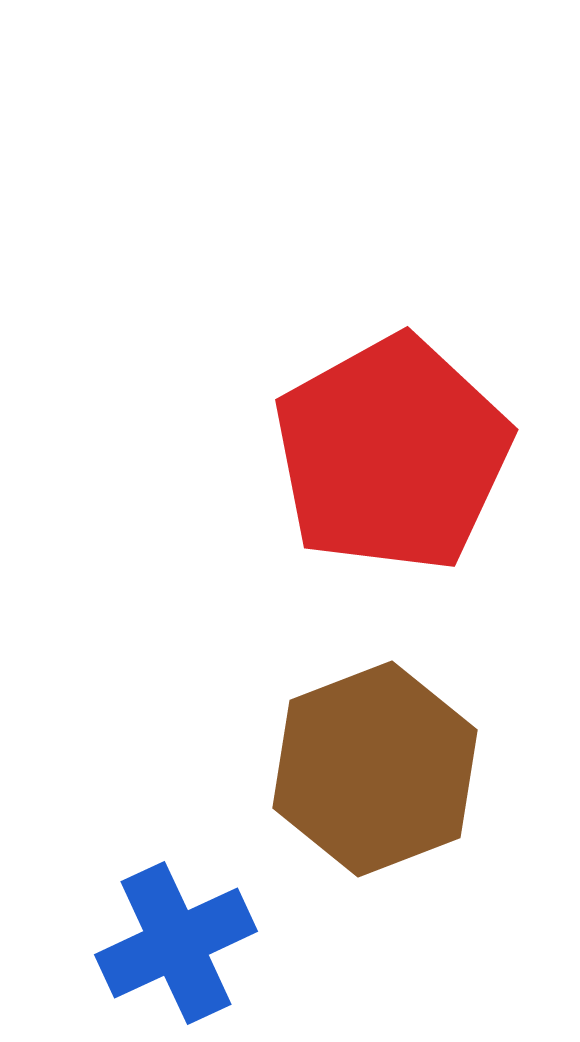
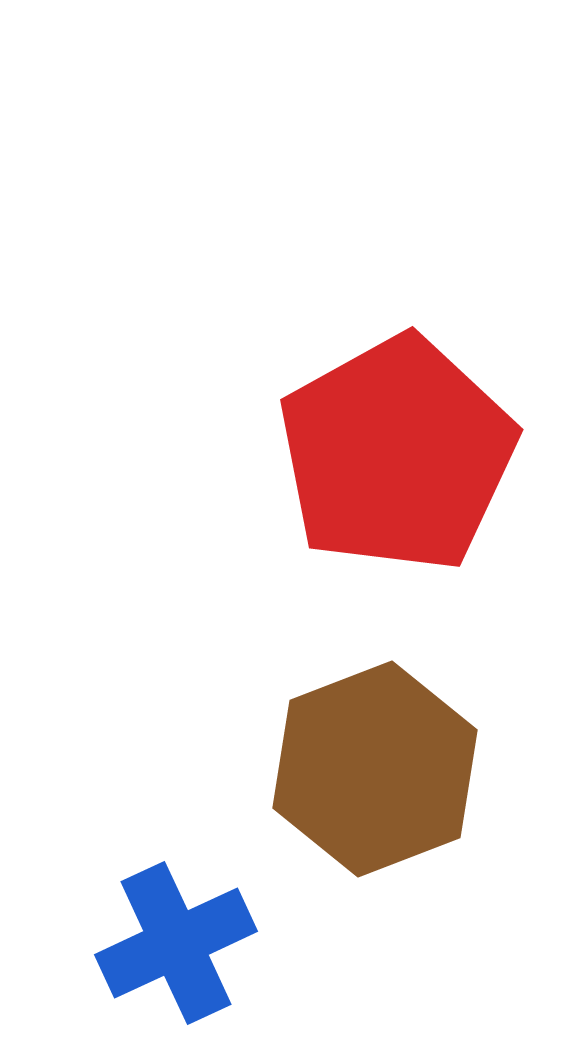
red pentagon: moved 5 px right
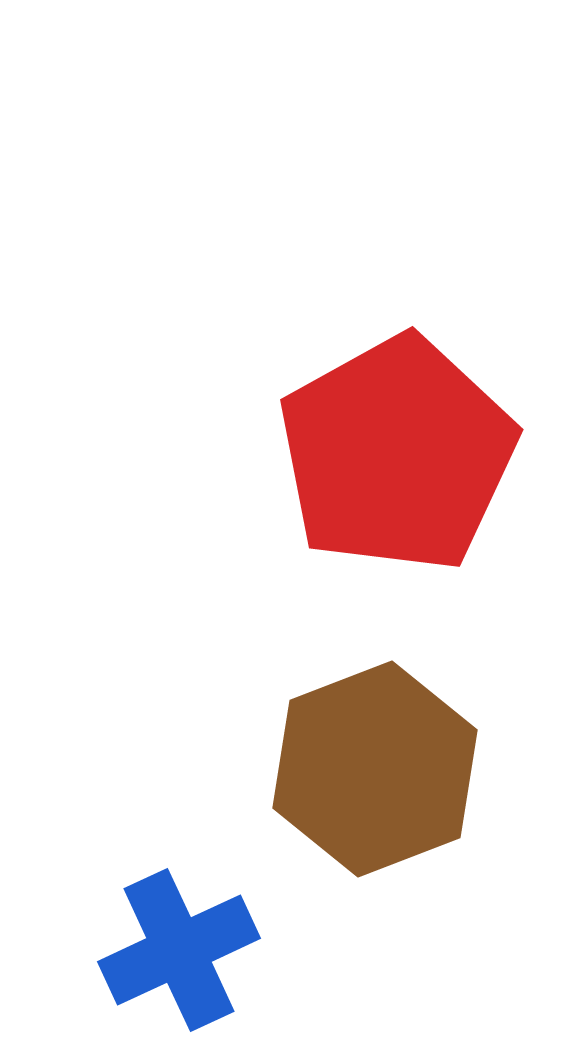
blue cross: moved 3 px right, 7 px down
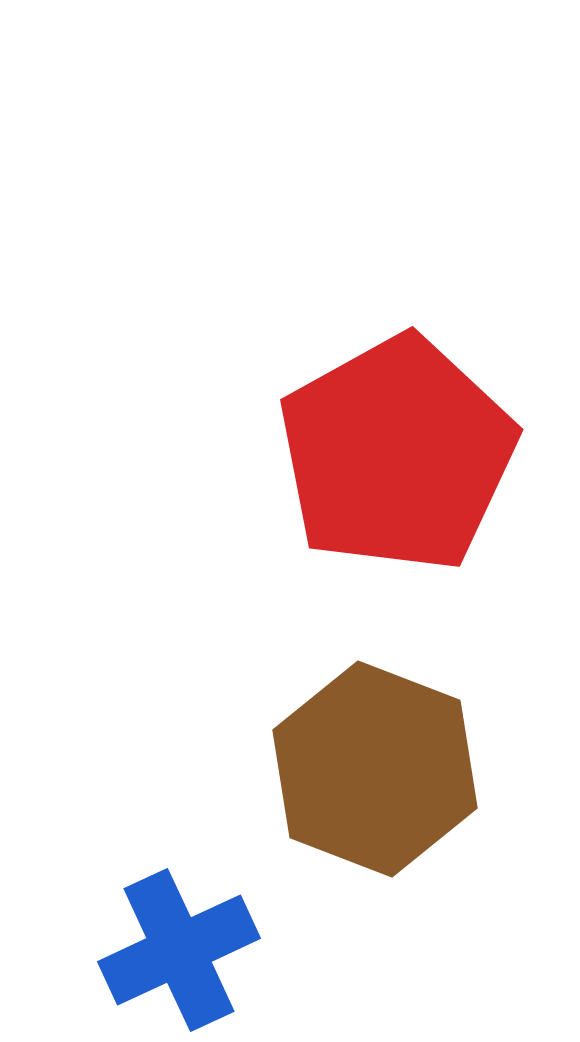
brown hexagon: rotated 18 degrees counterclockwise
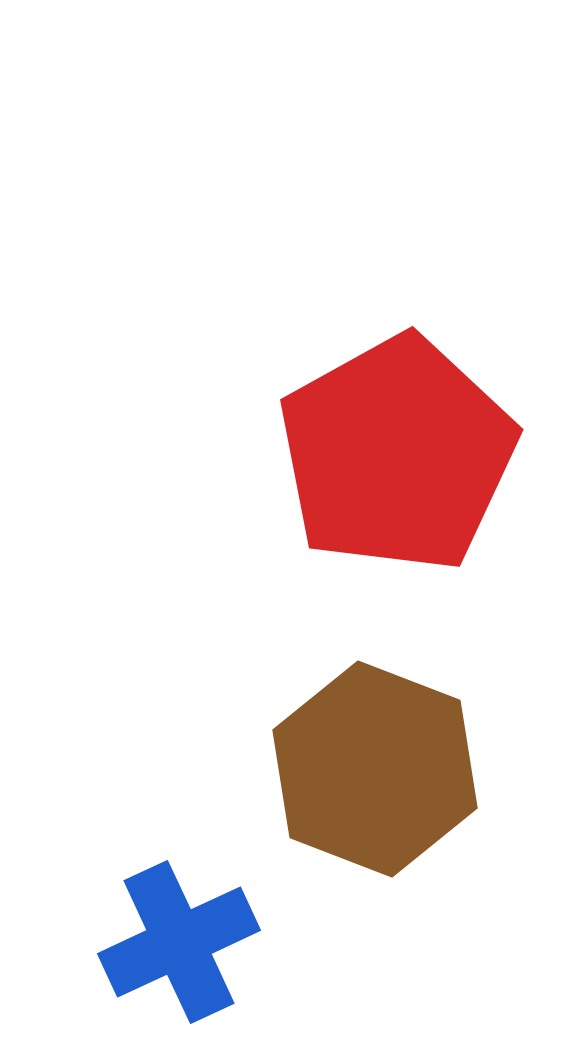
blue cross: moved 8 px up
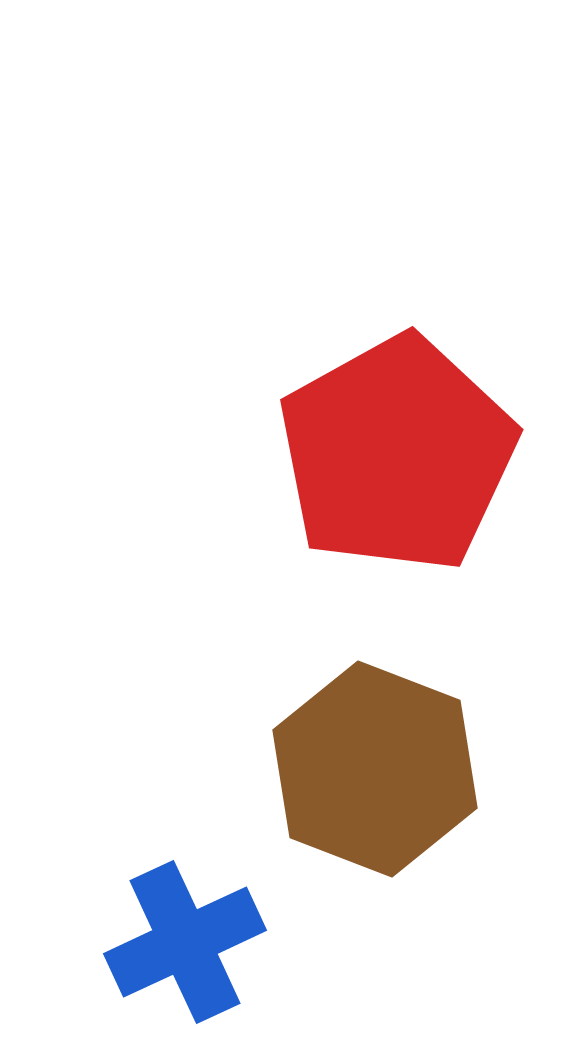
blue cross: moved 6 px right
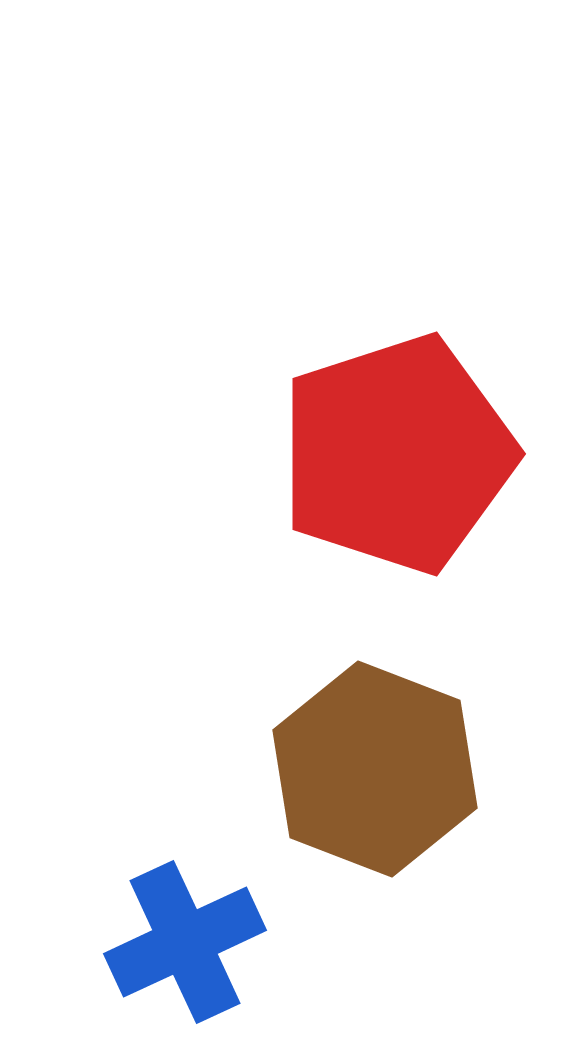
red pentagon: rotated 11 degrees clockwise
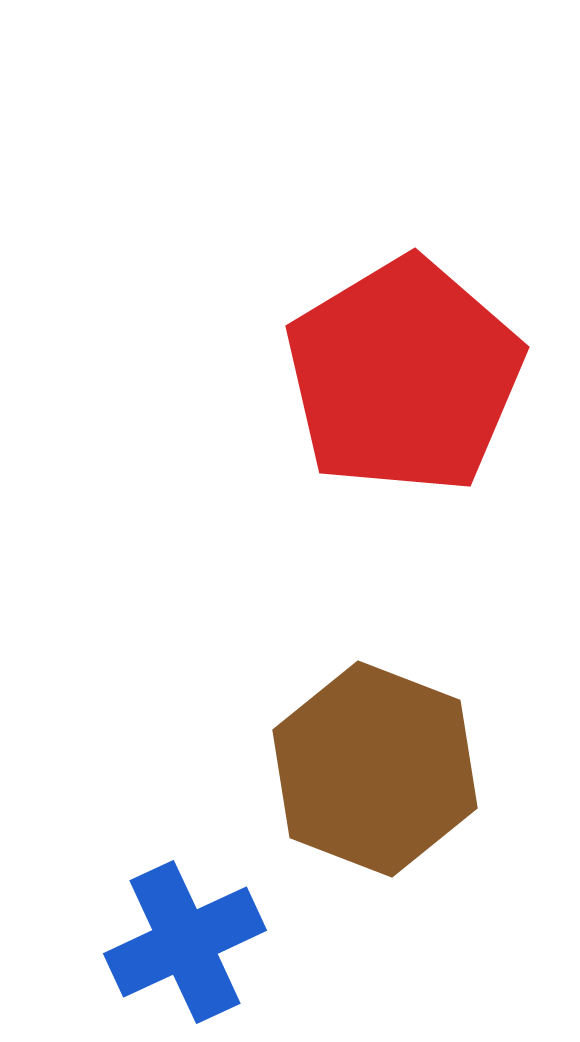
red pentagon: moved 7 px right, 78 px up; rotated 13 degrees counterclockwise
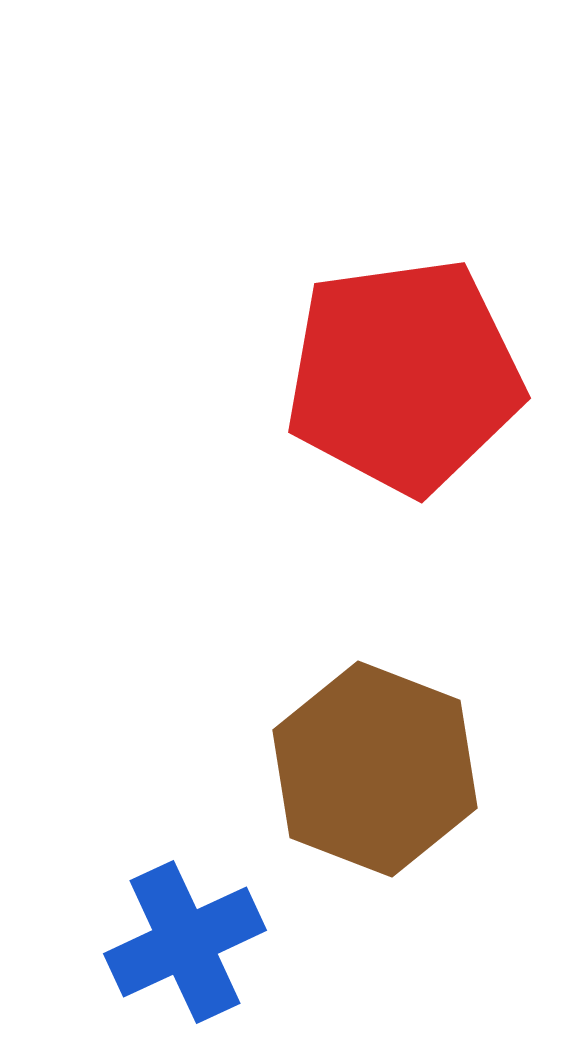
red pentagon: rotated 23 degrees clockwise
